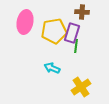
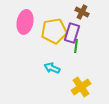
brown cross: rotated 24 degrees clockwise
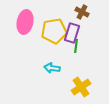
cyan arrow: rotated 14 degrees counterclockwise
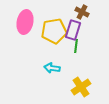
purple rectangle: moved 1 px right, 3 px up
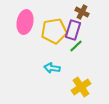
green line: rotated 40 degrees clockwise
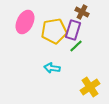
pink ellipse: rotated 15 degrees clockwise
yellow cross: moved 9 px right
